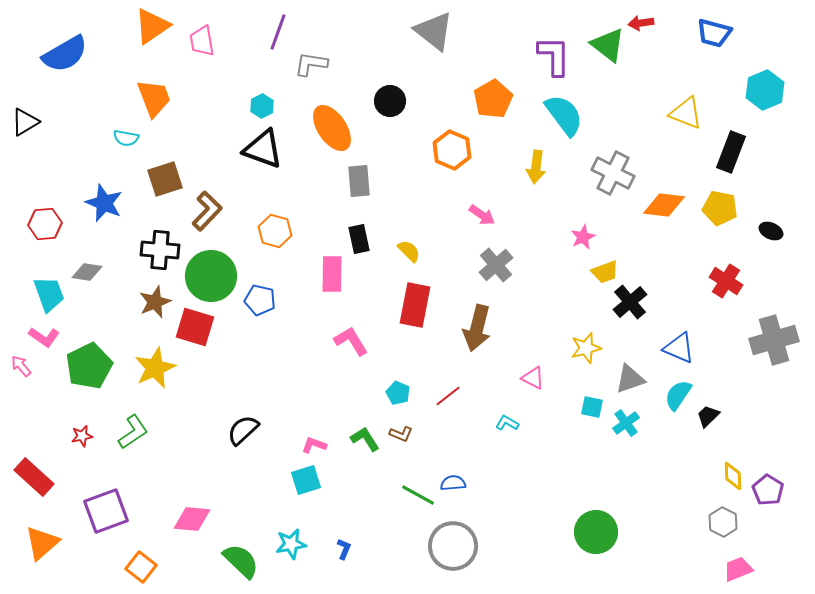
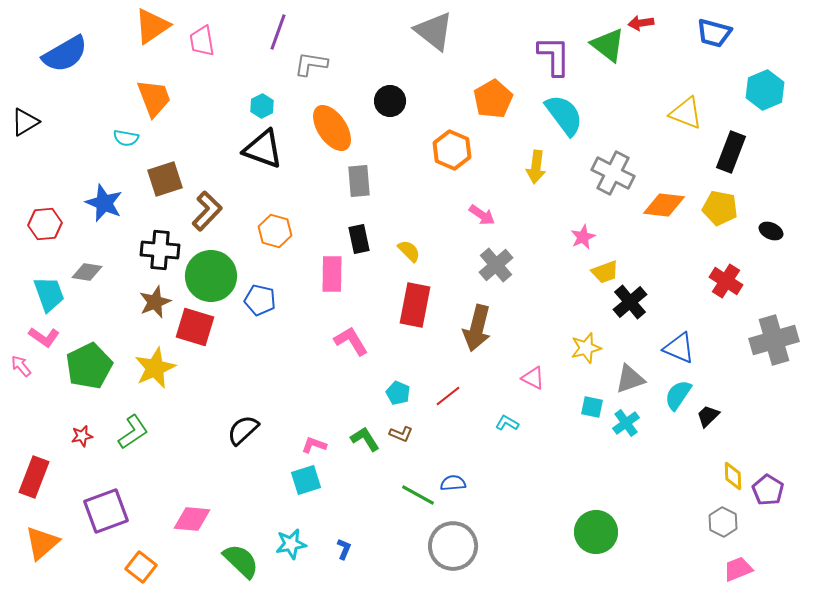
red rectangle at (34, 477): rotated 69 degrees clockwise
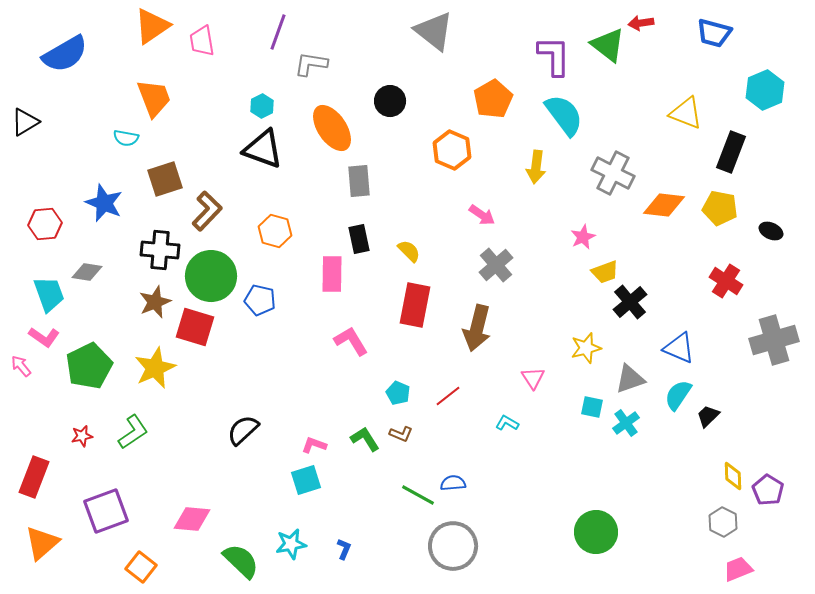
pink triangle at (533, 378): rotated 30 degrees clockwise
